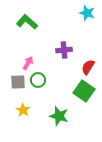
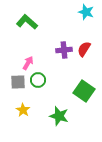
cyan star: moved 1 px left, 1 px up
red semicircle: moved 4 px left, 18 px up
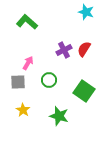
purple cross: rotated 21 degrees counterclockwise
green circle: moved 11 px right
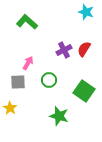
yellow star: moved 13 px left, 2 px up
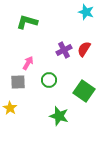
green L-shape: rotated 25 degrees counterclockwise
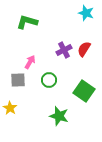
cyan star: moved 1 px down
pink arrow: moved 2 px right, 1 px up
gray square: moved 2 px up
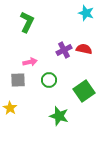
green L-shape: rotated 100 degrees clockwise
red semicircle: rotated 70 degrees clockwise
pink arrow: rotated 48 degrees clockwise
green square: rotated 20 degrees clockwise
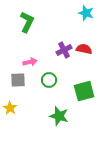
green square: rotated 20 degrees clockwise
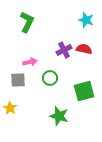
cyan star: moved 7 px down
green circle: moved 1 px right, 2 px up
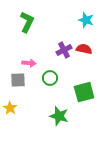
pink arrow: moved 1 px left, 1 px down; rotated 16 degrees clockwise
green square: moved 1 px down
